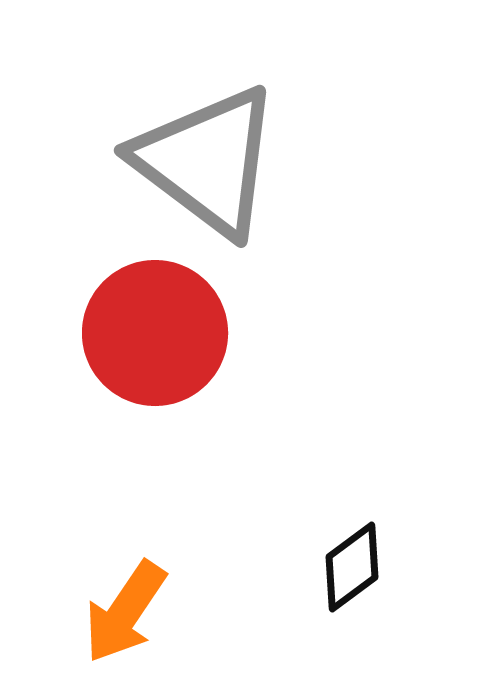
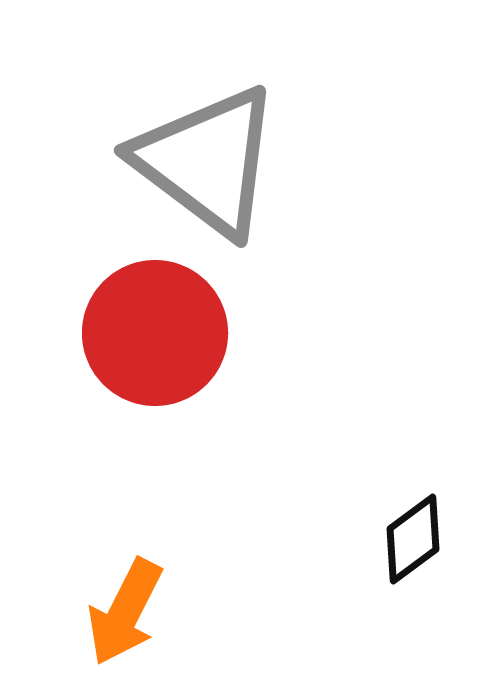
black diamond: moved 61 px right, 28 px up
orange arrow: rotated 7 degrees counterclockwise
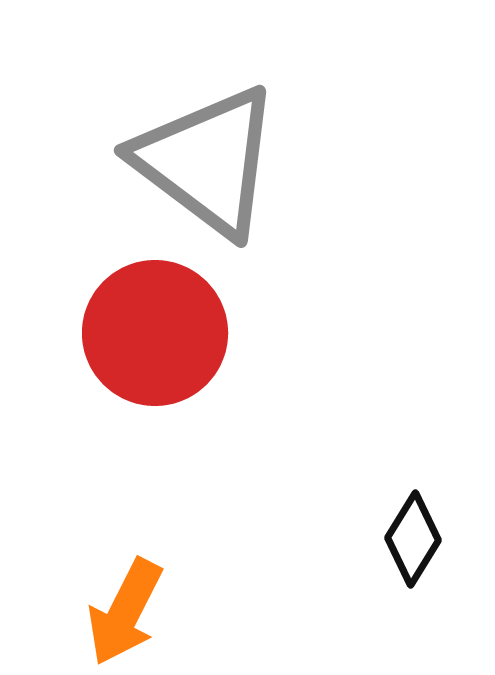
black diamond: rotated 22 degrees counterclockwise
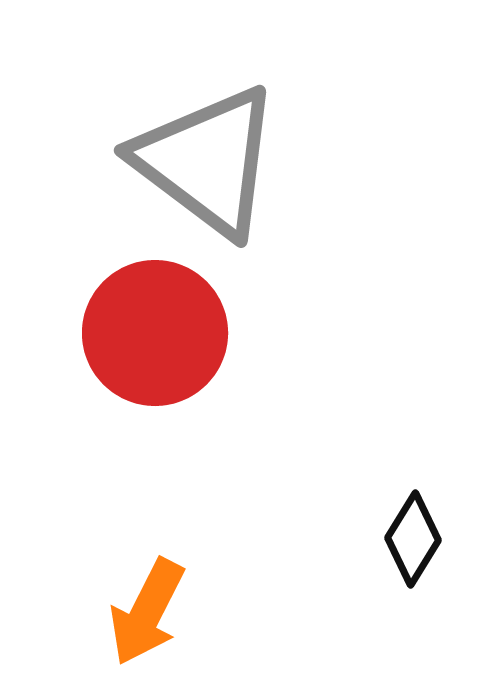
orange arrow: moved 22 px right
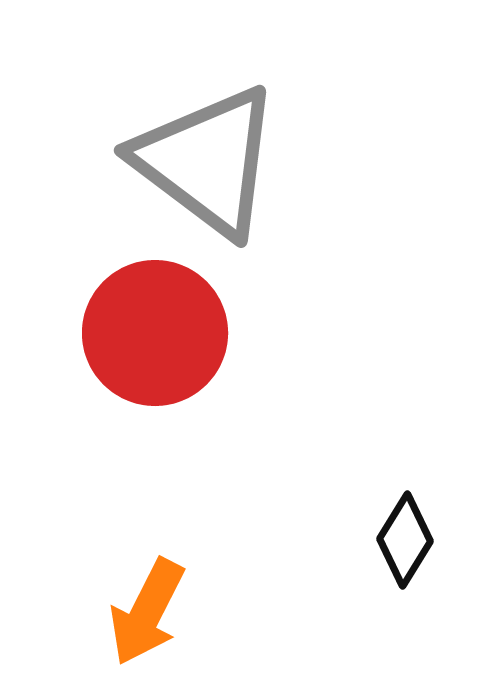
black diamond: moved 8 px left, 1 px down
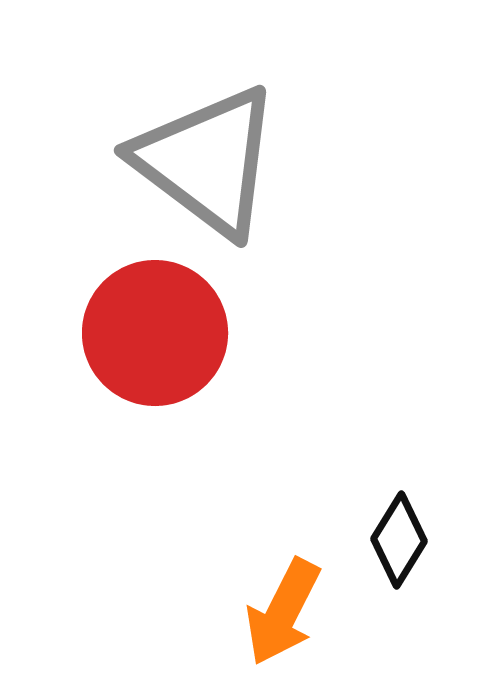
black diamond: moved 6 px left
orange arrow: moved 136 px right
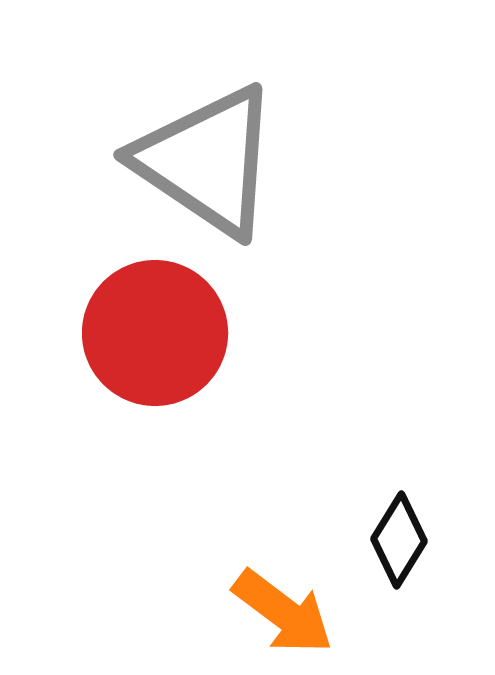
gray triangle: rotated 3 degrees counterclockwise
orange arrow: rotated 80 degrees counterclockwise
